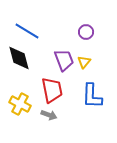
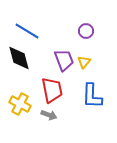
purple circle: moved 1 px up
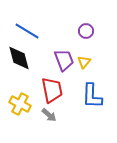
gray arrow: rotated 21 degrees clockwise
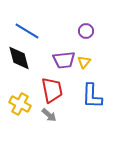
purple trapezoid: rotated 105 degrees clockwise
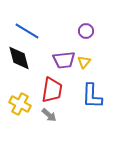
red trapezoid: rotated 20 degrees clockwise
